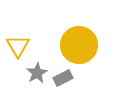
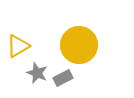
yellow triangle: rotated 30 degrees clockwise
gray star: rotated 20 degrees counterclockwise
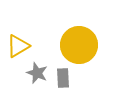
gray rectangle: rotated 66 degrees counterclockwise
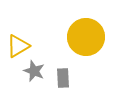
yellow circle: moved 7 px right, 8 px up
gray star: moved 3 px left, 2 px up
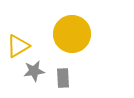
yellow circle: moved 14 px left, 3 px up
gray star: rotated 30 degrees counterclockwise
